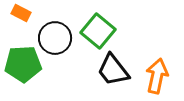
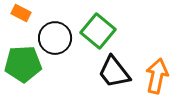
black trapezoid: moved 1 px right, 2 px down
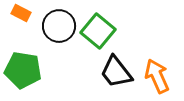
black circle: moved 4 px right, 12 px up
green pentagon: moved 6 px down; rotated 12 degrees clockwise
black trapezoid: moved 2 px right
orange arrow: rotated 36 degrees counterclockwise
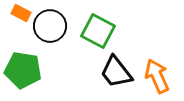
black circle: moved 9 px left
green square: rotated 12 degrees counterclockwise
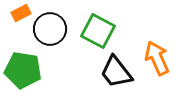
orange rectangle: rotated 54 degrees counterclockwise
black circle: moved 3 px down
orange arrow: moved 18 px up
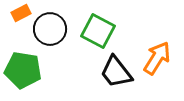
orange arrow: rotated 56 degrees clockwise
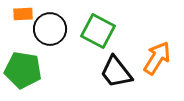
orange rectangle: moved 2 px right, 1 px down; rotated 24 degrees clockwise
